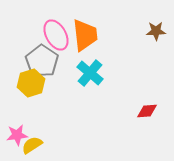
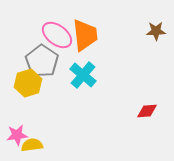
pink ellipse: moved 1 px right; rotated 24 degrees counterclockwise
cyan cross: moved 7 px left, 2 px down
yellow hexagon: moved 3 px left
yellow semicircle: rotated 25 degrees clockwise
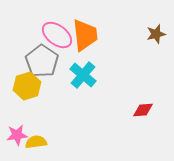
brown star: moved 3 px down; rotated 12 degrees counterclockwise
yellow hexagon: moved 1 px left, 3 px down
red diamond: moved 4 px left, 1 px up
yellow semicircle: moved 4 px right, 3 px up
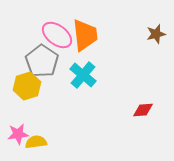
pink star: moved 1 px right, 1 px up
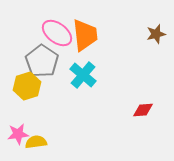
pink ellipse: moved 2 px up
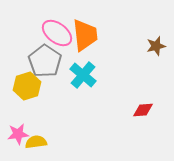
brown star: moved 12 px down
gray pentagon: moved 3 px right
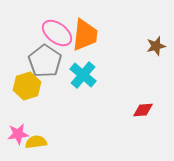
orange trapezoid: rotated 12 degrees clockwise
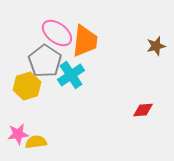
orange trapezoid: moved 6 px down
cyan cross: moved 12 px left; rotated 16 degrees clockwise
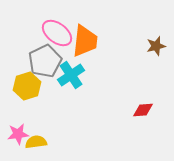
gray pentagon: rotated 12 degrees clockwise
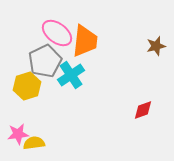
red diamond: rotated 15 degrees counterclockwise
yellow semicircle: moved 2 px left, 1 px down
